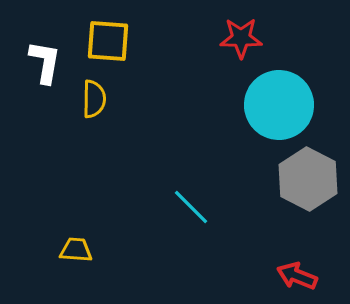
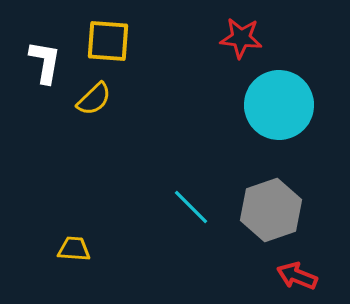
red star: rotated 6 degrees clockwise
yellow semicircle: rotated 45 degrees clockwise
gray hexagon: moved 37 px left, 31 px down; rotated 14 degrees clockwise
yellow trapezoid: moved 2 px left, 1 px up
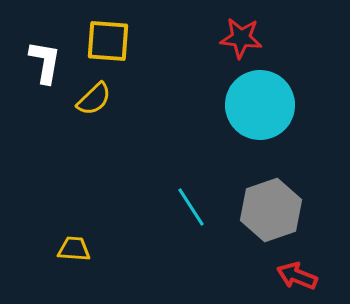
cyan circle: moved 19 px left
cyan line: rotated 12 degrees clockwise
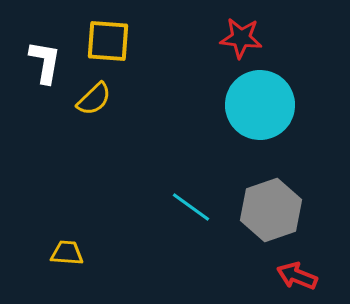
cyan line: rotated 21 degrees counterclockwise
yellow trapezoid: moved 7 px left, 4 px down
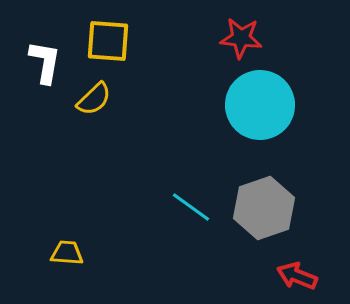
gray hexagon: moved 7 px left, 2 px up
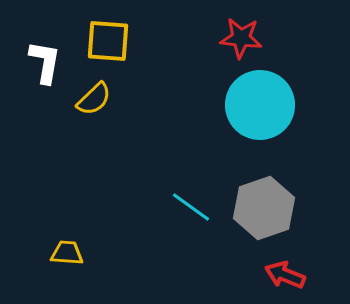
red arrow: moved 12 px left, 1 px up
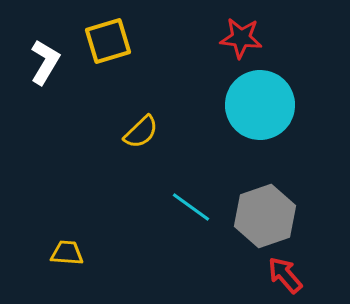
yellow square: rotated 21 degrees counterclockwise
white L-shape: rotated 21 degrees clockwise
yellow semicircle: moved 47 px right, 33 px down
gray hexagon: moved 1 px right, 8 px down
red arrow: rotated 27 degrees clockwise
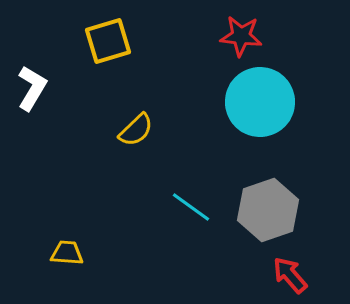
red star: moved 2 px up
white L-shape: moved 13 px left, 26 px down
cyan circle: moved 3 px up
yellow semicircle: moved 5 px left, 2 px up
gray hexagon: moved 3 px right, 6 px up
red arrow: moved 5 px right
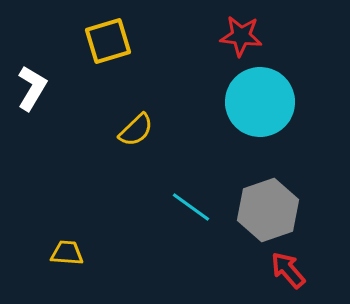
red arrow: moved 2 px left, 5 px up
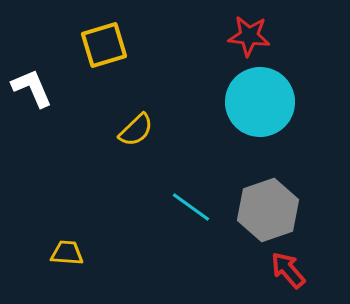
red star: moved 8 px right
yellow square: moved 4 px left, 4 px down
white L-shape: rotated 54 degrees counterclockwise
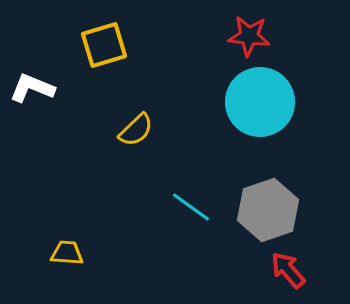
white L-shape: rotated 45 degrees counterclockwise
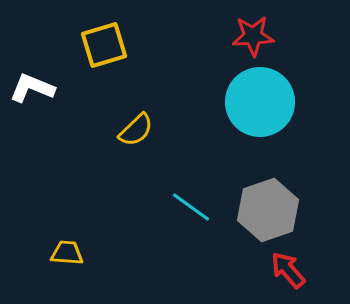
red star: moved 4 px right; rotated 9 degrees counterclockwise
